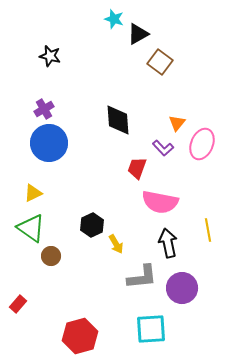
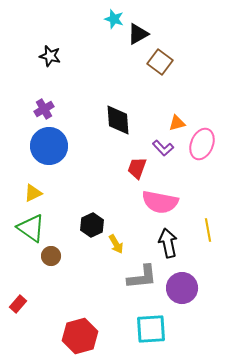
orange triangle: rotated 36 degrees clockwise
blue circle: moved 3 px down
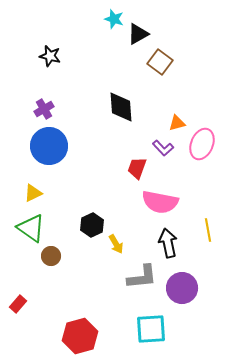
black diamond: moved 3 px right, 13 px up
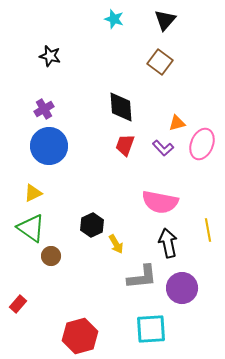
black triangle: moved 27 px right, 14 px up; rotated 20 degrees counterclockwise
red trapezoid: moved 12 px left, 23 px up
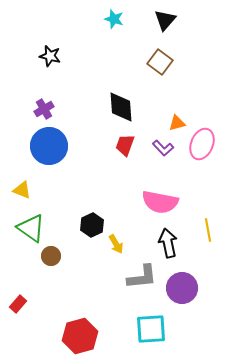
yellow triangle: moved 11 px left, 3 px up; rotated 48 degrees clockwise
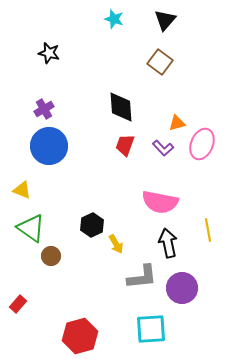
black star: moved 1 px left, 3 px up
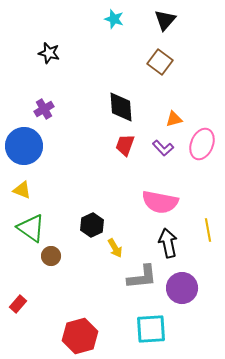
orange triangle: moved 3 px left, 4 px up
blue circle: moved 25 px left
yellow arrow: moved 1 px left, 4 px down
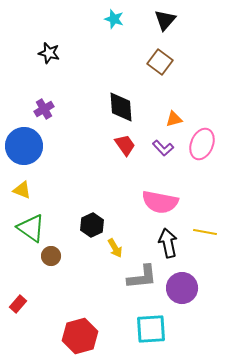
red trapezoid: rotated 125 degrees clockwise
yellow line: moved 3 px left, 2 px down; rotated 70 degrees counterclockwise
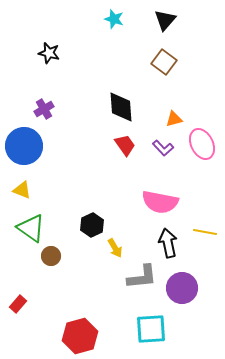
brown square: moved 4 px right
pink ellipse: rotated 48 degrees counterclockwise
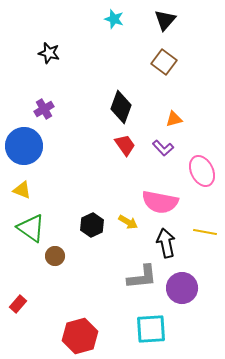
black diamond: rotated 24 degrees clockwise
pink ellipse: moved 27 px down
black arrow: moved 2 px left
yellow arrow: moved 13 px right, 26 px up; rotated 30 degrees counterclockwise
brown circle: moved 4 px right
